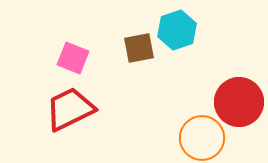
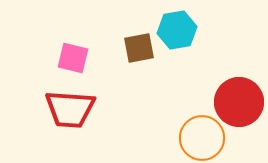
cyan hexagon: rotated 9 degrees clockwise
pink square: rotated 8 degrees counterclockwise
red trapezoid: rotated 150 degrees counterclockwise
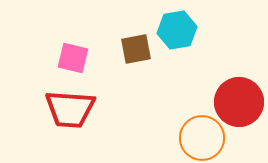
brown square: moved 3 px left, 1 px down
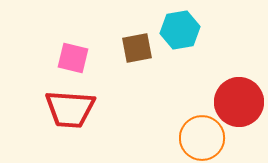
cyan hexagon: moved 3 px right
brown square: moved 1 px right, 1 px up
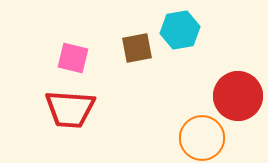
red circle: moved 1 px left, 6 px up
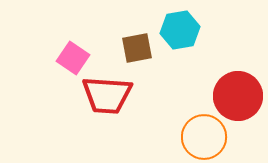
pink square: rotated 20 degrees clockwise
red trapezoid: moved 37 px right, 14 px up
orange circle: moved 2 px right, 1 px up
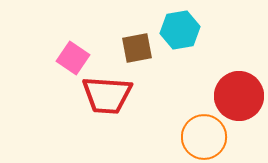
red circle: moved 1 px right
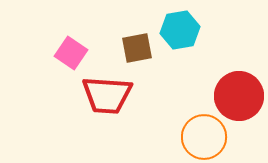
pink square: moved 2 px left, 5 px up
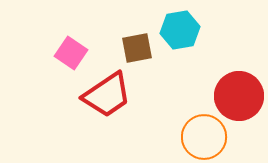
red trapezoid: rotated 38 degrees counterclockwise
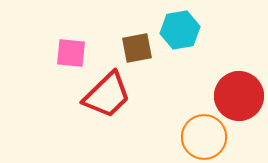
pink square: rotated 28 degrees counterclockwise
red trapezoid: rotated 10 degrees counterclockwise
